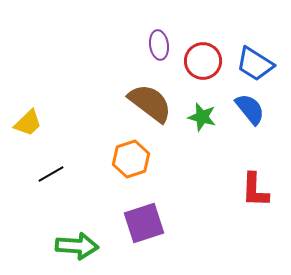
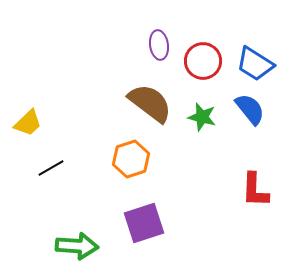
black line: moved 6 px up
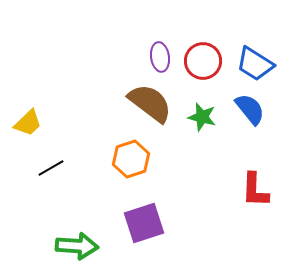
purple ellipse: moved 1 px right, 12 px down
